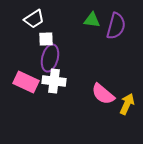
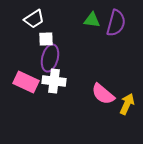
purple semicircle: moved 3 px up
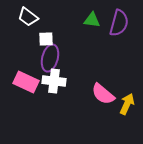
white trapezoid: moved 6 px left, 2 px up; rotated 70 degrees clockwise
purple semicircle: moved 3 px right
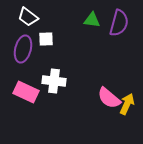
purple ellipse: moved 27 px left, 9 px up
pink rectangle: moved 10 px down
pink semicircle: moved 6 px right, 4 px down
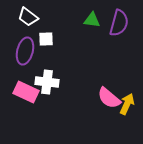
purple ellipse: moved 2 px right, 2 px down
white cross: moved 7 px left, 1 px down
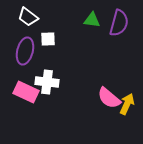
white square: moved 2 px right
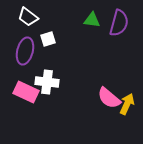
white square: rotated 14 degrees counterclockwise
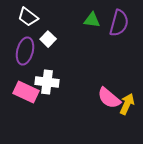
white square: rotated 28 degrees counterclockwise
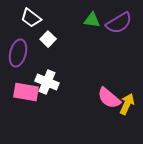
white trapezoid: moved 3 px right, 1 px down
purple semicircle: rotated 44 degrees clockwise
purple ellipse: moved 7 px left, 2 px down
white cross: rotated 15 degrees clockwise
pink rectangle: rotated 15 degrees counterclockwise
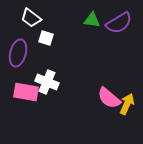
white square: moved 2 px left, 1 px up; rotated 28 degrees counterclockwise
